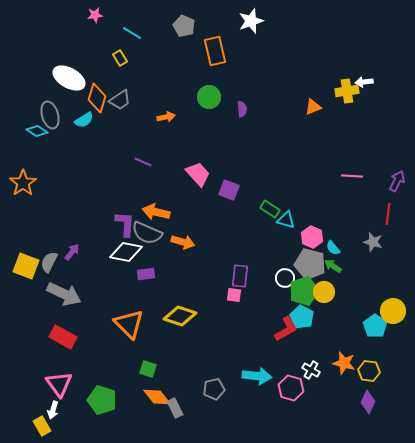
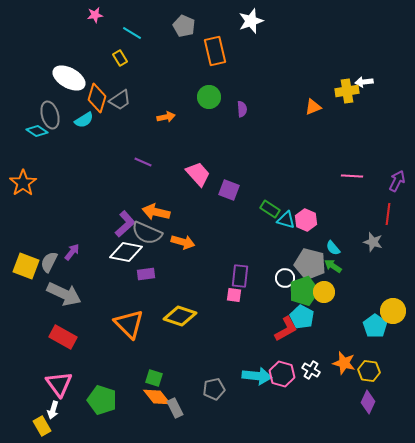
purple L-shape at (125, 224): rotated 44 degrees clockwise
pink hexagon at (312, 237): moved 6 px left, 17 px up
green square at (148, 369): moved 6 px right, 9 px down
pink hexagon at (291, 388): moved 9 px left, 14 px up
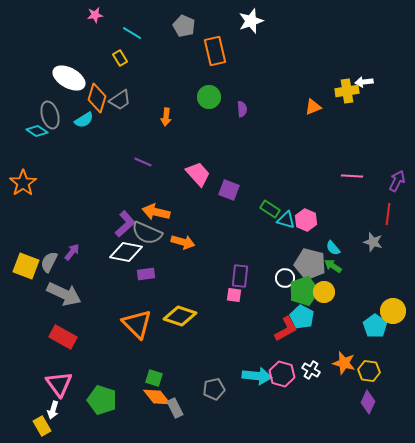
orange arrow at (166, 117): rotated 108 degrees clockwise
orange triangle at (129, 324): moved 8 px right
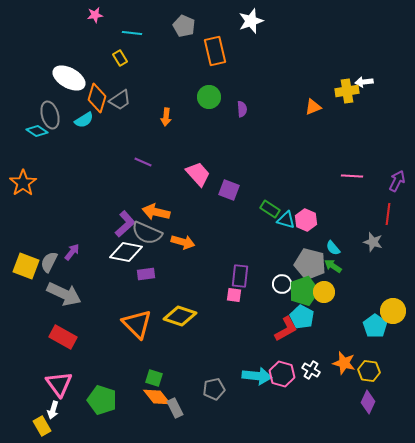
cyan line at (132, 33): rotated 24 degrees counterclockwise
white circle at (285, 278): moved 3 px left, 6 px down
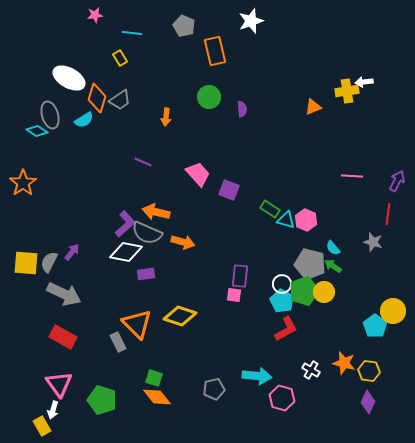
yellow square at (26, 266): moved 3 px up; rotated 16 degrees counterclockwise
cyan pentagon at (302, 317): moved 20 px left, 16 px up
pink hexagon at (282, 374): moved 24 px down
gray rectangle at (175, 408): moved 57 px left, 66 px up
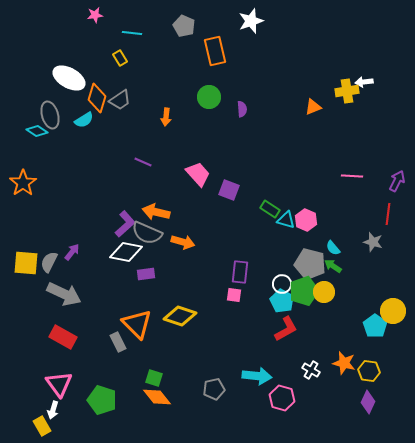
purple rectangle at (240, 276): moved 4 px up
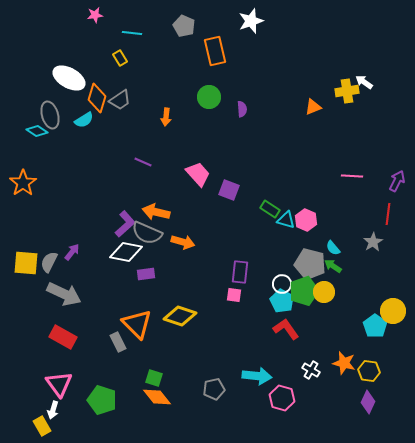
white arrow at (364, 82): rotated 42 degrees clockwise
gray star at (373, 242): rotated 24 degrees clockwise
red L-shape at (286, 329): rotated 96 degrees counterclockwise
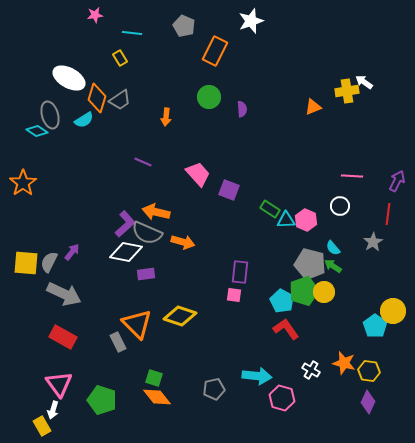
orange rectangle at (215, 51): rotated 40 degrees clockwise
cyan triangle at (286, 220): rotated 18 degrees counterclockwise
white circle at (282, 284): moved 58 px right, 78 px up
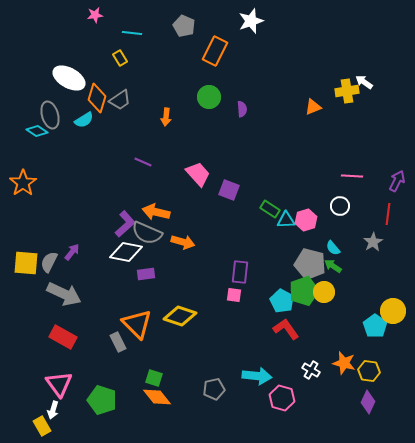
pink hexagon at (306, 220): rotated 20 degrees clockwise
